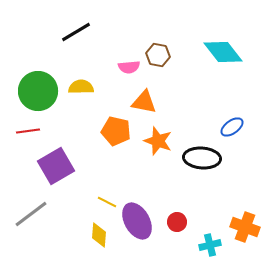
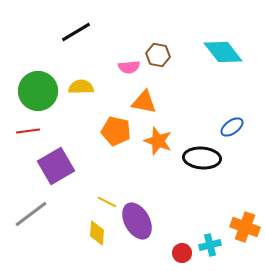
red circle: moved 5 px right, 31 px down
yellow diamond: moved 2 px left, 2 px up
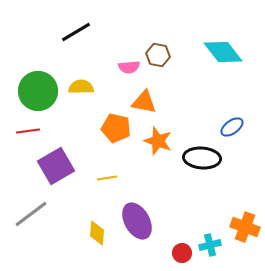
orange pentagon: moved 3 px up
yellow line: moved 24 px up; rotated 36 degrees counterclockwise
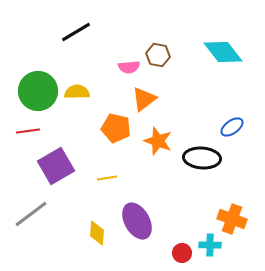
yellow semicircle: moved 4 px left, 5 px down
orange triangle: moved 3 px up; rotated 48 degrees counterclockwise
orange cross: moved 13 px left, 8 px up
cyan cross: rotated 15 degrees clockwise
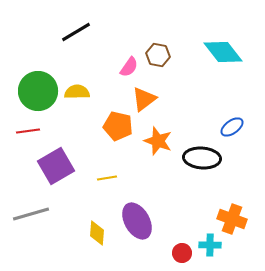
pink semicircle: rotated 50 degrees counterclockwise
orange pentagon: moved 2 px right, 2 px up
gray line: rotated 21 degrees clockwise
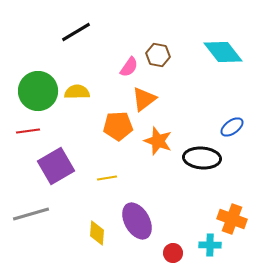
orange pentagon: rotated 16 degrees counterclockwise
red circle: moved 9 px left
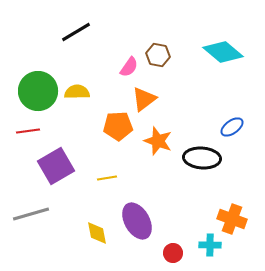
cyan diamond: rotated 12 degrees counterclockwise
yellow diamond: rotated 15 degrees counterclockwise
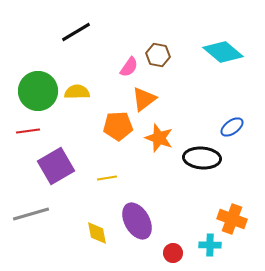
orange star: moved 1 px right, 3 px up
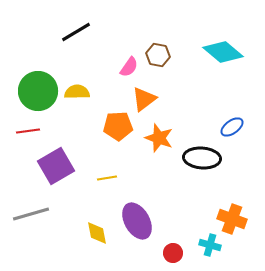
cyan cross: rotated 15 degrees clockwise
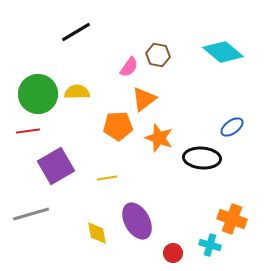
green circle: moved 3 px down
